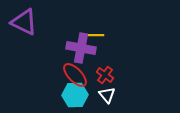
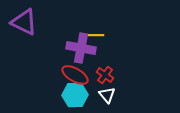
red ellipse: rotated 16 degrees counterclockwise
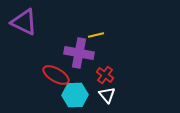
yellow line: rotated 14 degrees counterclockwise
purple cross: moved 2 px left, 5 px down
red ellipse: moved 19 px left
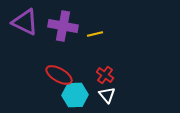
purple triangle: moved 1 px right
yellow line: moved 1 px left, 1 px up
purple cross: moved 16 px left, 27 px up
red ellipse: moved 3 px right
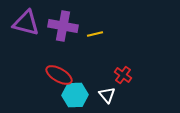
purple triangle: moved 1 px right, 1 px down; rotated 12 degrees counterclockwise
red cross: moved 18 px right
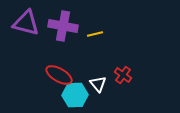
white triangle: moved 9 px left, 11 px up
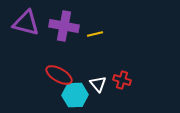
purple cross: moved 1 px right
red cross: moved 1 px left, 5 px down; rotated 18 degrees counterclockwise
